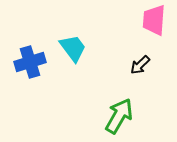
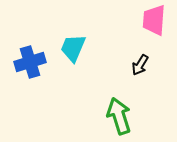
cyan trapezoid: rotated 120 degrees counterclockwise
black arrow: rotated 15 degrees counterclockwise
green arrow: rotated 48 degrees counterclockwise
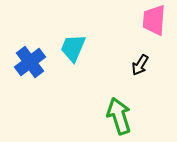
blue cross: rotated 20 degrees counterclockwise
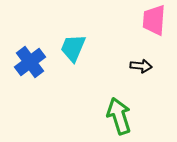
black arrow: moved 1 px right, 1 px down; rotated 115 degrees counterclockwise
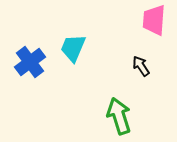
black arrow: rotated 130 degrees counterclockwise
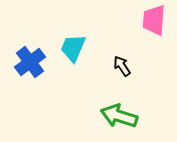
black arrow: moved 19 px left
green arrow: rotated 54 degrees counterclockwise
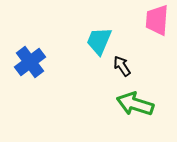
pink trapezoid: moved 3 px right
cyan trapezoid: moved 26 px right, 7 px up
green arrow: moved 16 px right, 12 px up
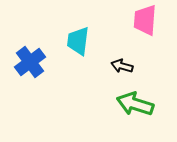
pink trapezoid: moved 12 px left
cyan trapezoid: moved 21 px left; rotated 16 degrees counterclockwise
black arrow: rotated 40 degrees counterclockwise
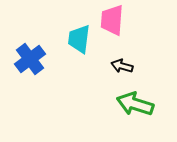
pink trapezoid: moved 33 px left
cyan trapezoid: moved 1 px right, 2 px up
blue cross: moved 3 px up
